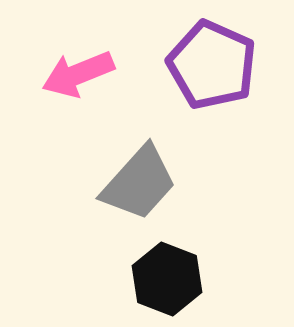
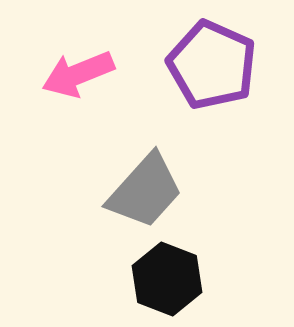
gray trapezoid: moved 6 px right, 8 px down
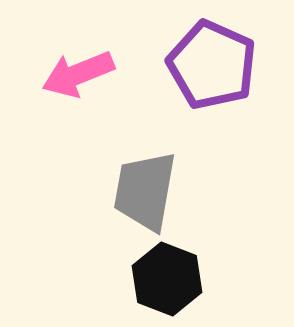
gray trapezoid: rotated 148 degrees clockwise
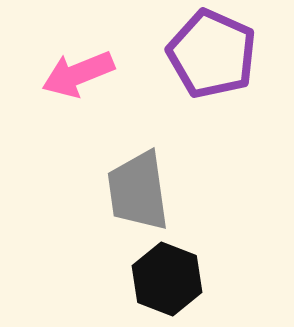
purple pentagon: moved 11 px up
gray trapezoid: moved 7 px left; rotated 18 degrees counterclockwise
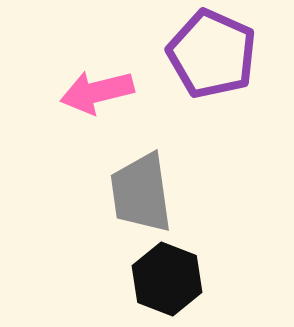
pink arrow: moved 19 px right, 18 px down; rotated 8 degrees clockwise
gray trapezoid: moved 3 px right, 2 px down
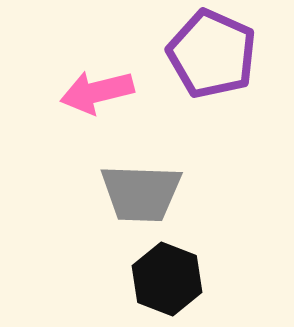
gray trapezoid: rotated 80 degrees counterclockwise
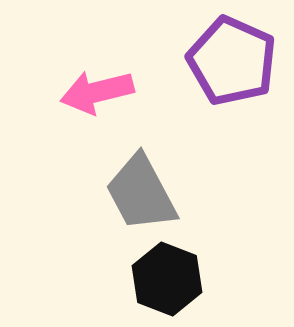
purple pentagon: moved 20 px right, 7 px down
gray trapezoid: rotated 60 degrees clockwise
